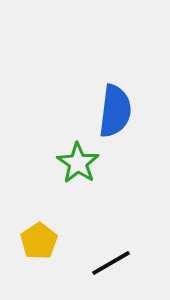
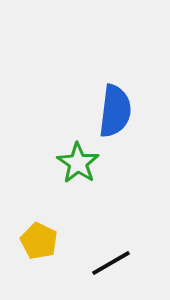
yellow pentagon: rotated 12 degrees counterclockwise
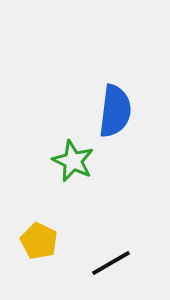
green star: moved 5 px left, 2 px up; rotated 9 degrees counterclockwise
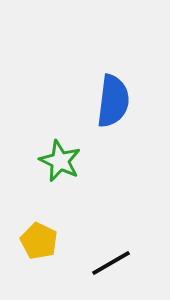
blue semicircle: moved 2 px left, 10 px up
green star: moved 13 px left
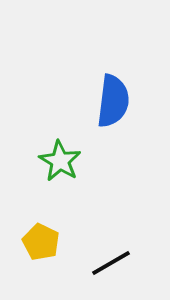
green star: rotated 6 degrees clockwise
yellow pentagon: moved 2 px right, 1 px down
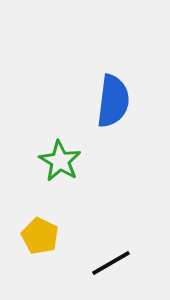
yellow pentagon: moved 1 px left, 6 px up
